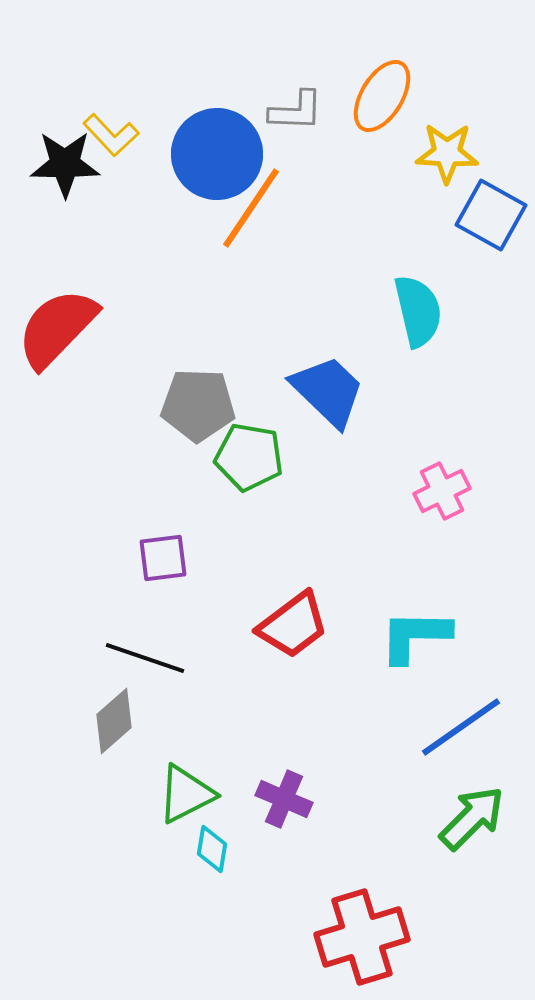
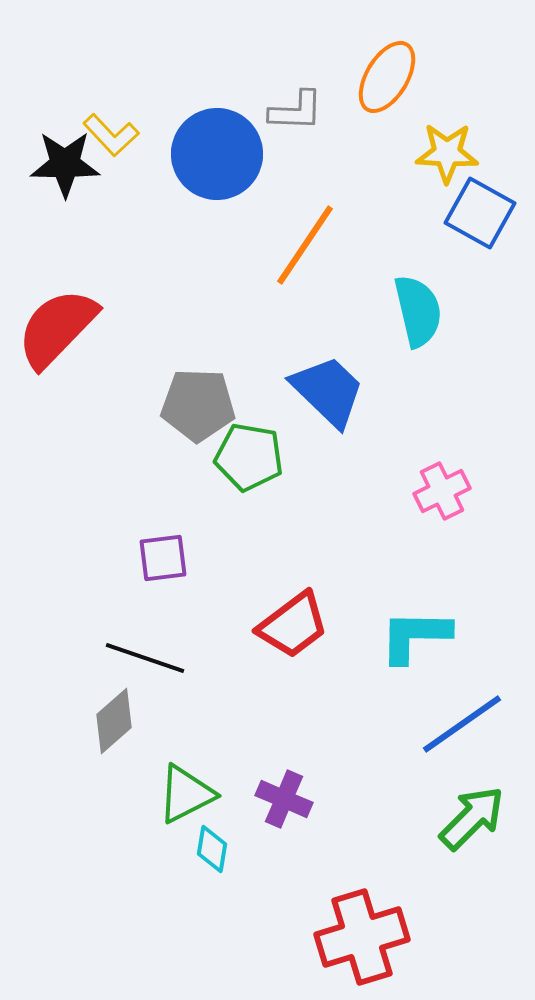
orange ellipse: moved 5 px right, 19 px up
orange line: moved 54 px right, 37 px down
blue square: moved 11 px left, 2 px up
blue line: moved 1 px right, 3 px up
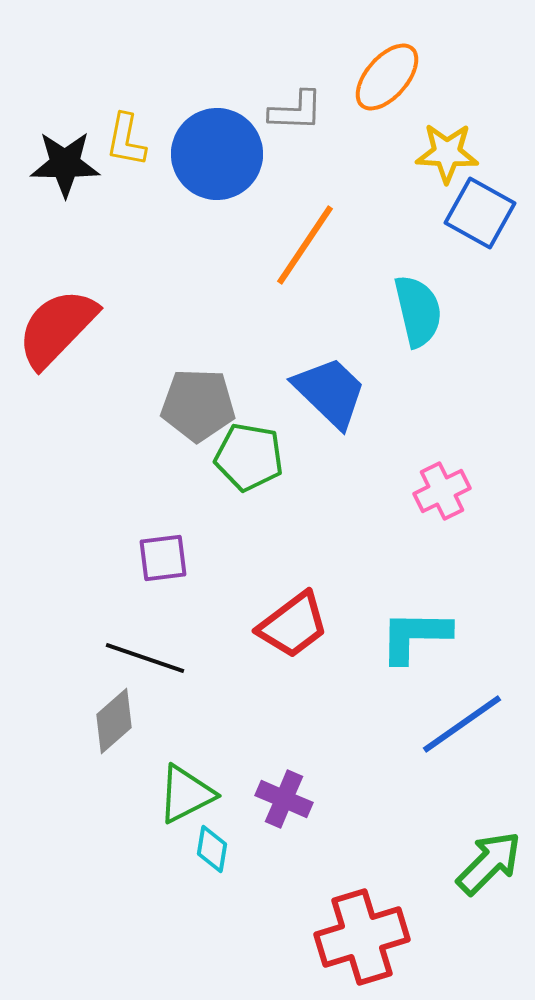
orange ellipse: rotated 10 degrees clockwise
yellow L-shape: moved 15 px right, 5 px down; rotated 54 degrees clockwise
blue trapezoid: moved 2 px right, 1 px down
green arrow: moved 17 px right, 45 px down
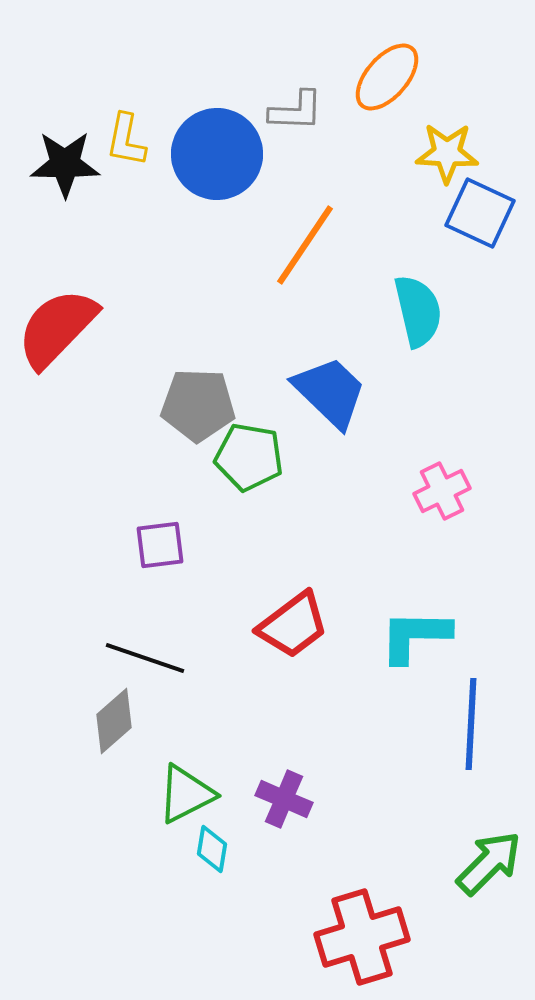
blue square: rotated 4 degrees counterclockwise
purple square: moved 3 px left, 13 px up
blue line: moved 9 px right; rotated 52 degrees counterclockwise
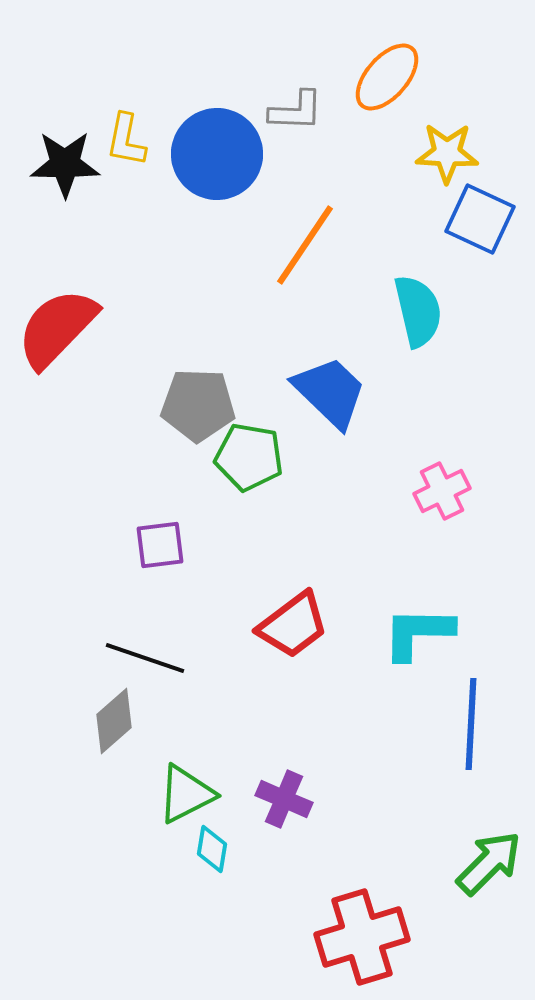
blue square: moved 6 px down
cyan L-shape: moved 3 px right, 3 px up
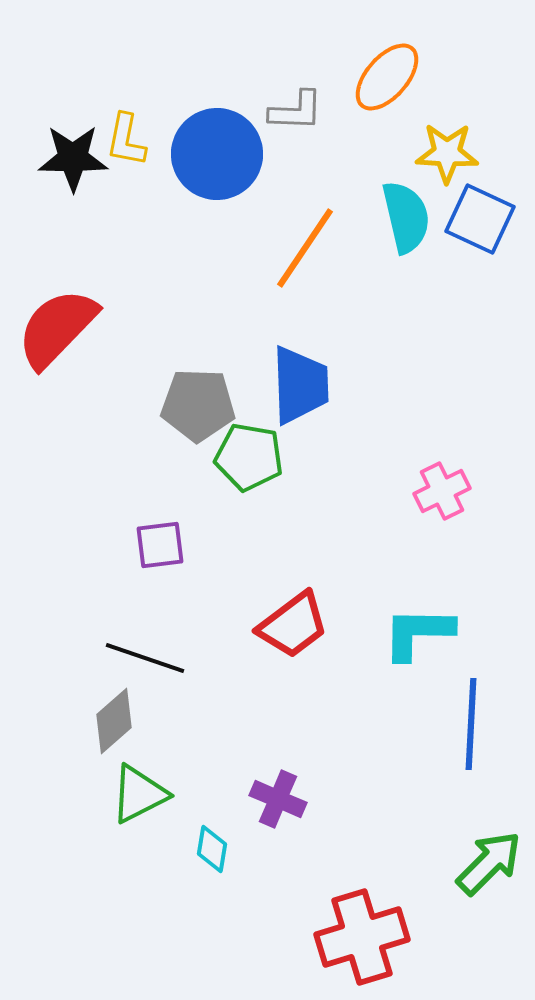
black star: moved 8 px right, 6 px up
orange line: moved 3 px down
cyan semicircle: moved 12 px left, 94 px up
blue trapezoid: moved 30 px left, 7 px up; rotated 44 degrees clockwise
green triangle: moved 47 px left
purple cross: moved 6 px left
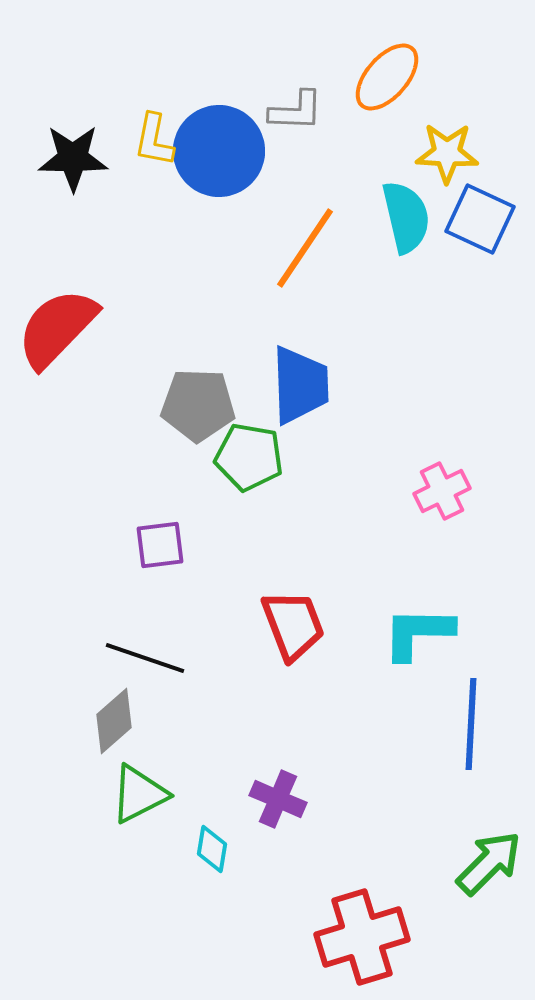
yellow L-shape: moved 28 px right
blue circle: moved 2 px right, 3 px up
red trapezoid: rotated 74 degrees counterclockwise
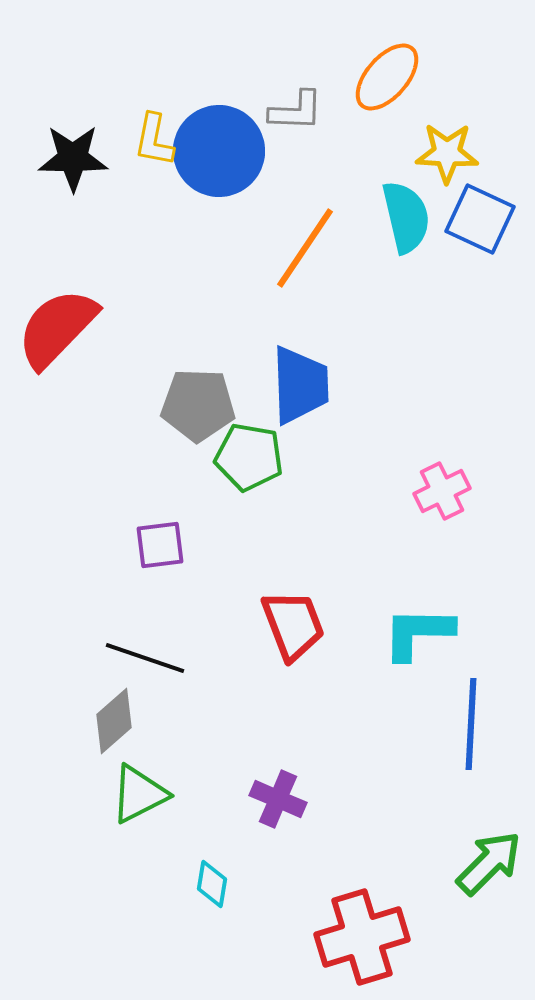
cyan diamond: moved 35 px down
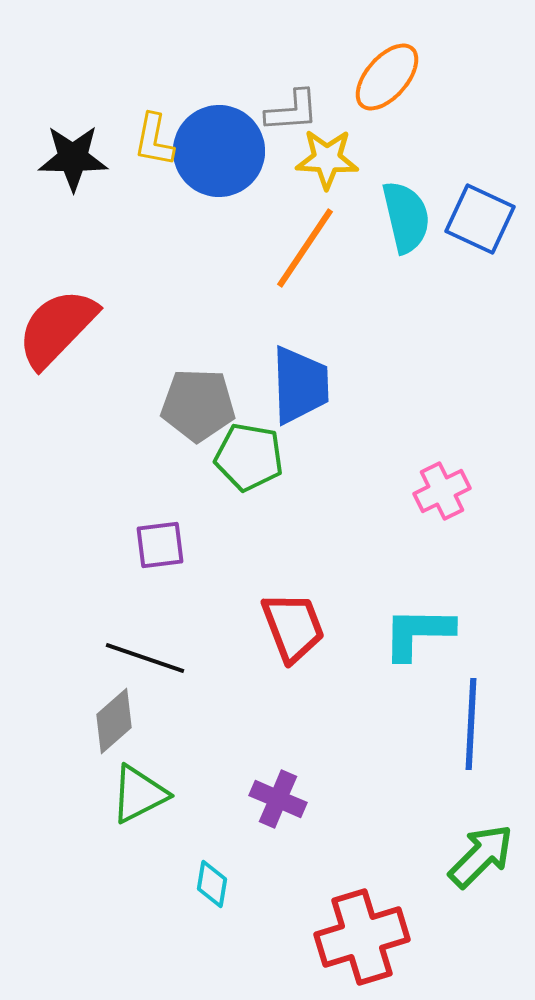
gray L-shape: moved 4 px left; rotated 6 degrees counterclockwise
yellow star: moved 120 px left, 6 px down
red trapezoid: moved 2 px down
green arrow: moved 8 px left, 7 px up
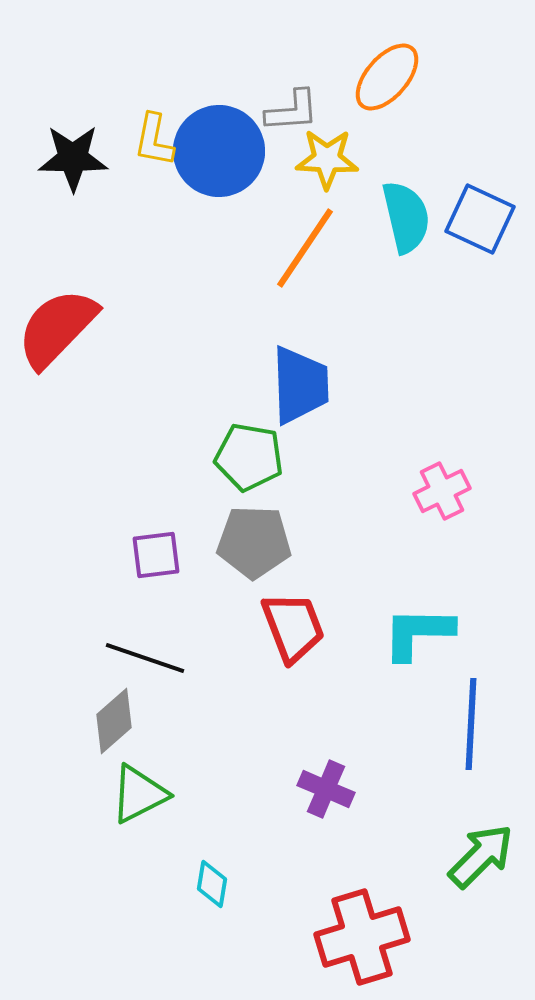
gray pentagon: moved 56 px right, 137 px down
purple square: moved 4 px left, 10 px down
purple cross: moved 48 px right, 10 px up
